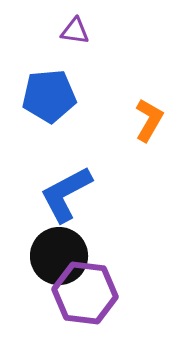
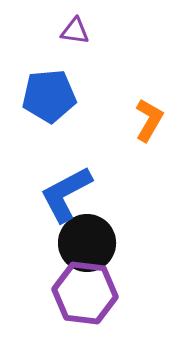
black circle: moved 28 px right, 13 px up
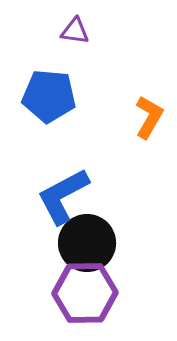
blue pentagon: rotated 10 degrees clockwise
orange L-shape: moved 3 px up
blue L-shape: moved 3 px left, 2 px down
purple hexagon: rotated 8 degrees counterclockwise
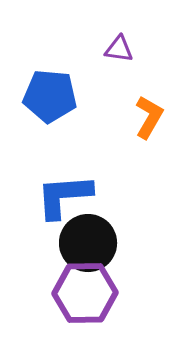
purple triangle: moved 44 px right, 18 px down
blue pentagon: moved 1 px right
blue L-shape: moved 1 px right; rotated 24 degrees clockwise
black circle: moved 1 px right
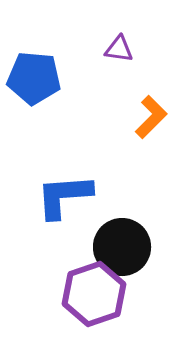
blue pentagon: moved 16 px left, 18 px up
orange L-shape: moved 2 px right; rotated 15 degrees clockwise
black circle: moved 34 px right, 4 px down
purple hexagon: moved 9 px right, 1 px down; rotated 18 degrees counterclockwise
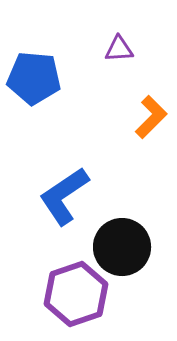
purple triangle: rotated 12 degrees counterclockwise
blue L-shape: rotated 30 degrees counterclockwise
purple hexagon: moved 18 px left
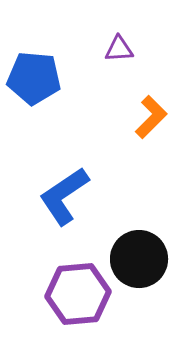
black circle: moved 17 px right, 12 px down
purple hexagon: moved 2 px right; rotated 14 degrees clockwise
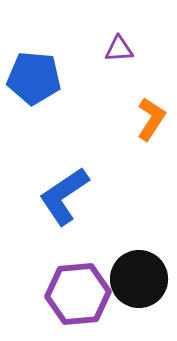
orange L-shape: moved 2 px down; rotated 12 degrees counterclockwise
black circle: moved 20 px down
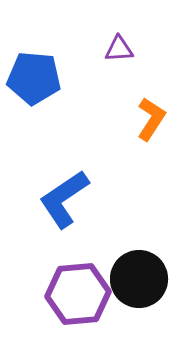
blue L-shape: moved 3 px down
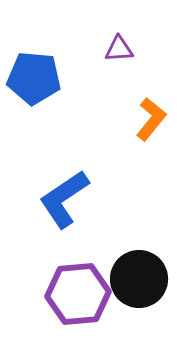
orange L-shape: rotated 6 degrees clockwise
